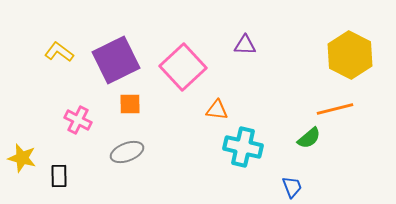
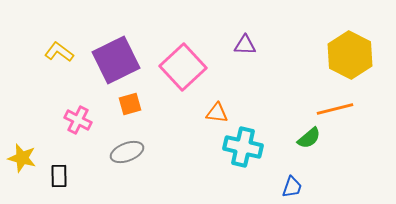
orange square: rotated 15 degrees counterclockwise
orange triangle: moved 3 px down
blue trapezoid: rotated 40 degrees clockwise
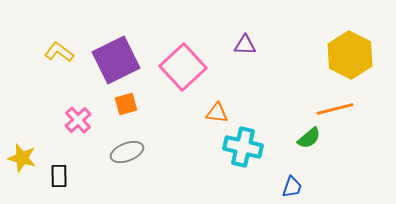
orange square: moved 4 px left
pink cross: rotated 20 degrees clockwise
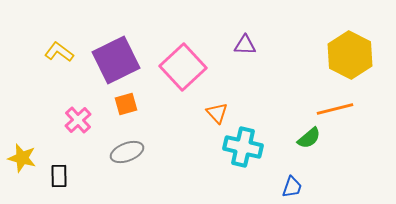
orange triangle: rotated 40 degrees clockwise
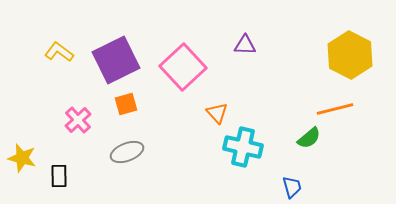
blue trapezoid: rotated 35 degrees counterclockwise
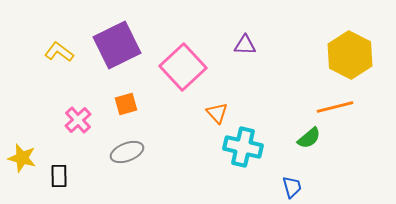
purple square: moved 1 px right, 15 px up
orange line: moved 2 px up
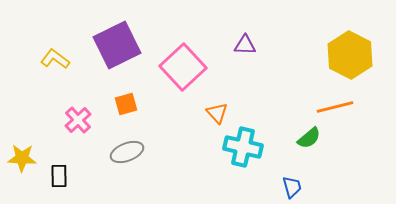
yellow L-shape: moved 4 px left, 7 px down
yellow star: rotated 12 degrees counterclockwise
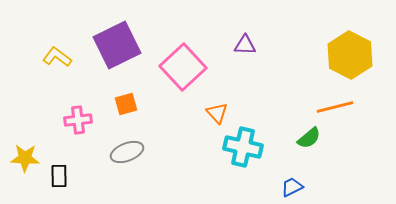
yellow L-shape: moved 2 px right, 2 px up
pink cross: rotated 36 degrees clockwise
yellow star: moved 3 px right
blue trapezoid: rotated 100 degrees counterclockwise
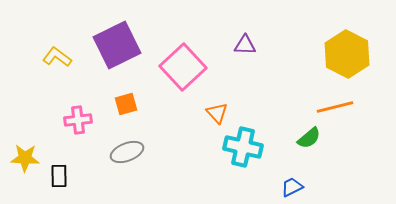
yellow hexagon: moved 3 px left, 1 px up
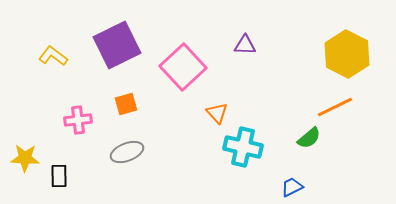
yellow L-shape: moved 4 px left, 1 px up
orange line: rotated 12 degrees counterclockwise
